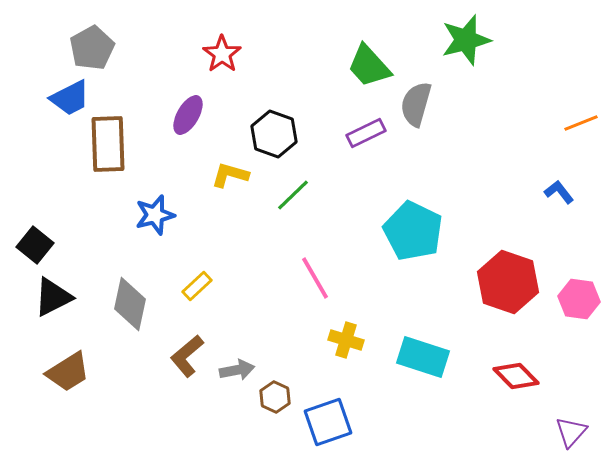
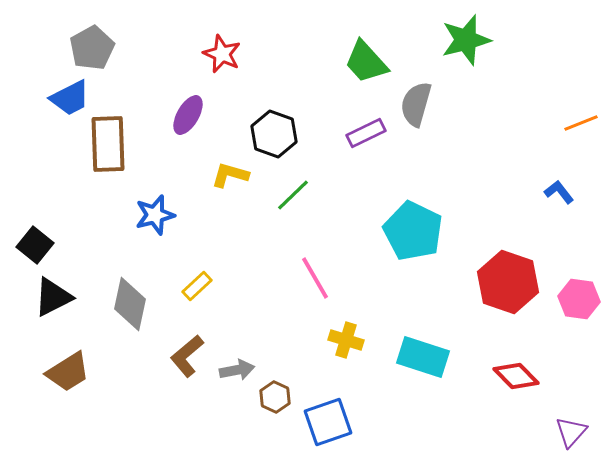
red star: rotated 12 degrees counterclockwise
green trapezoid: moved 3 px left, 4 px up
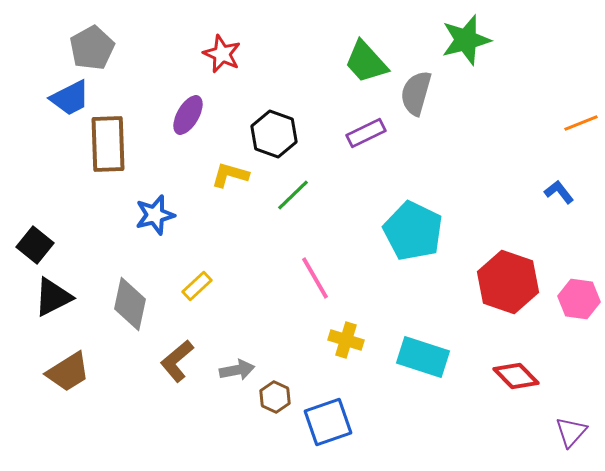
gray semicircle: moved 11 px up
brown L-shape: moved 10 px left, 5 px down
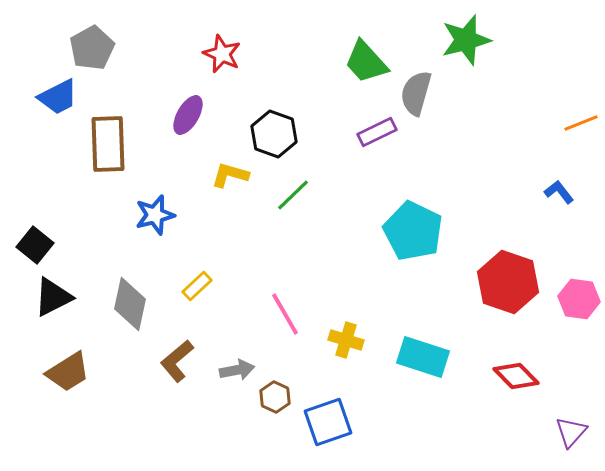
blue trapezoid: moved 12 px left, 1 px up
purple rectangle: moved 11 px right, 1 px up
pink line: moved 30 px left, 36 px down
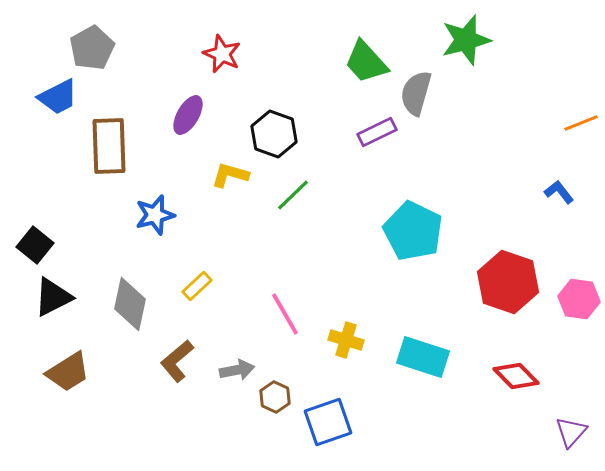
brown rectangle: moved 1 px right, 2 px down
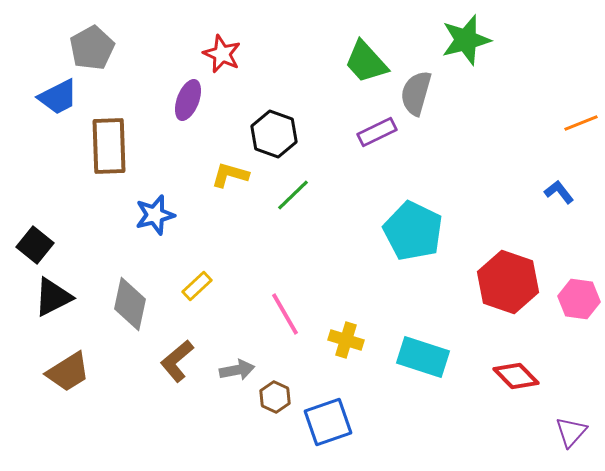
purple ellipse: moved 15 px up; rotated 9 degrees counterclockwise
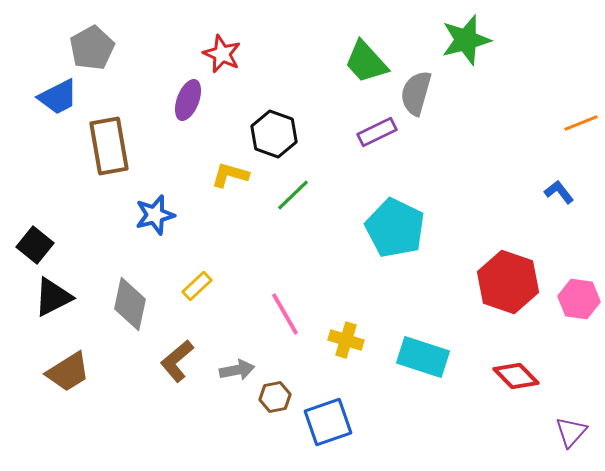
brown rectangle: rotated 8 degrees counterclockwise
cyan pentagon: moved 18 px left, 3 px up
brown hexagon: rotated 24 degrees clockwise
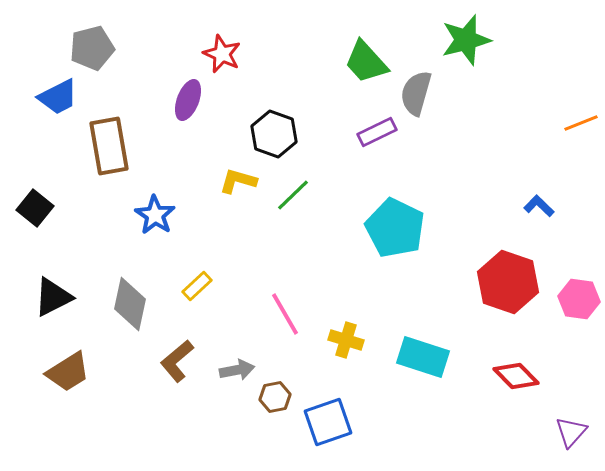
gray pentagon: rotated 15 degrees clockwise
yellow L-shape: moved 8 px right, 6 px down
blue L-shape: moved 20 px left, 14 px down; rotated 8 degrees counterclockwise
blue star: rotated 24 degrees counterclockwise
black square: moved 37 px up
